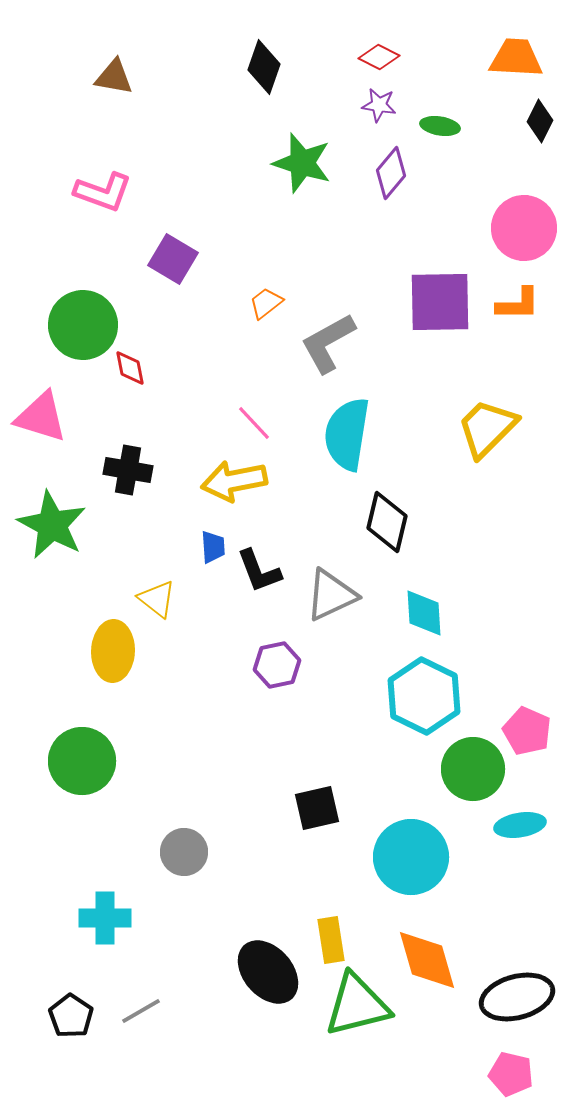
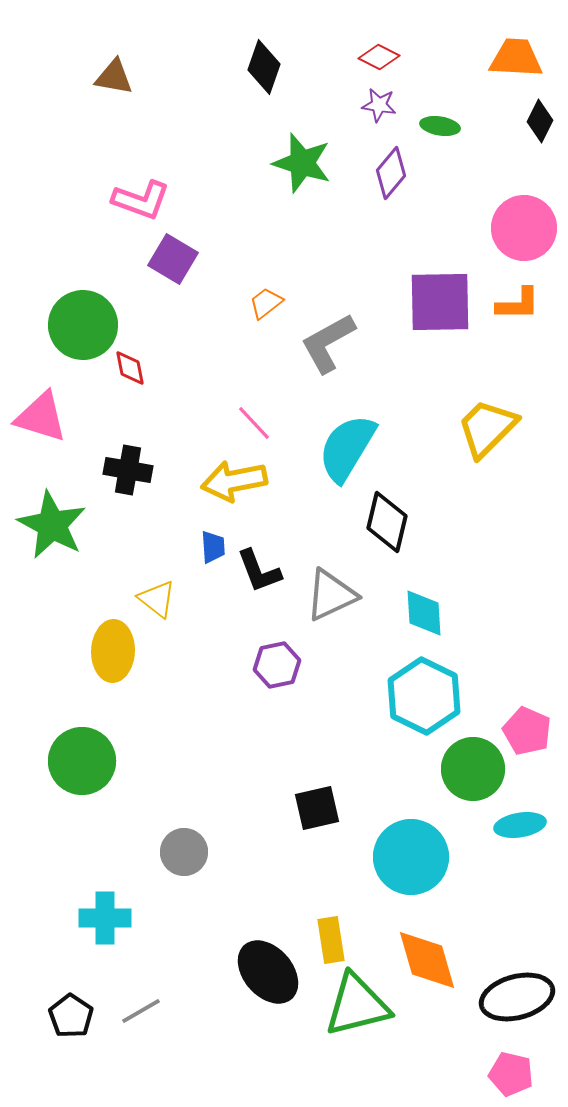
pink L-shape at (103, 192): moved 38 px right, 8 px down
cyan semicircle at (347, 434): moved 14 px down; rotated 22 degrees clockwise
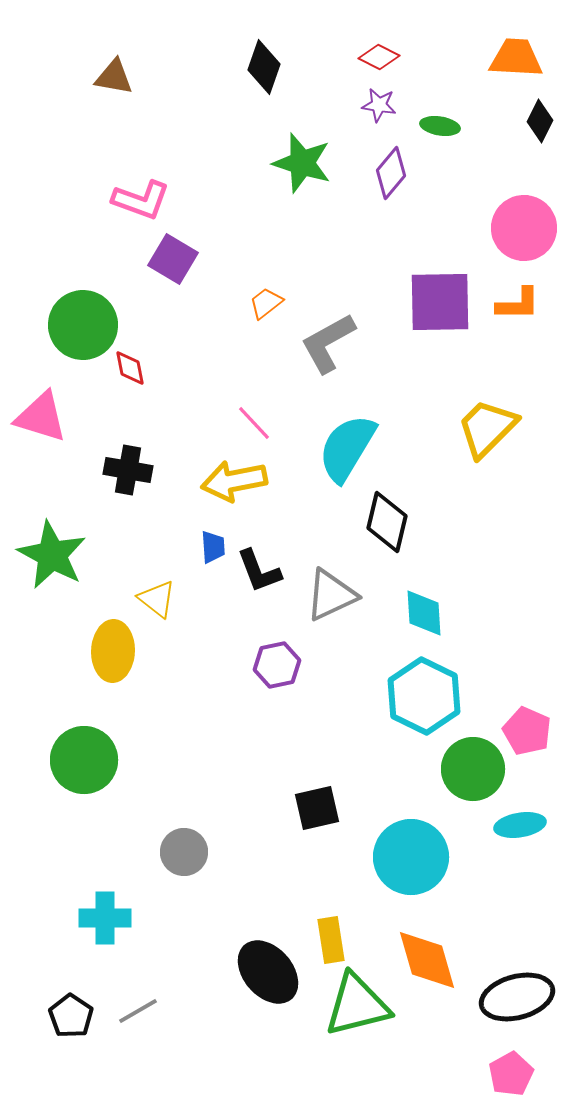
green star at (52, 525): moved 30 px down
green circle at (82, 761): moved 2 px right, 1 px up
gray line at (141, 1011): moved 3 px left
pink pentagon at (511, 1074): rotated 30 degrees clockwise
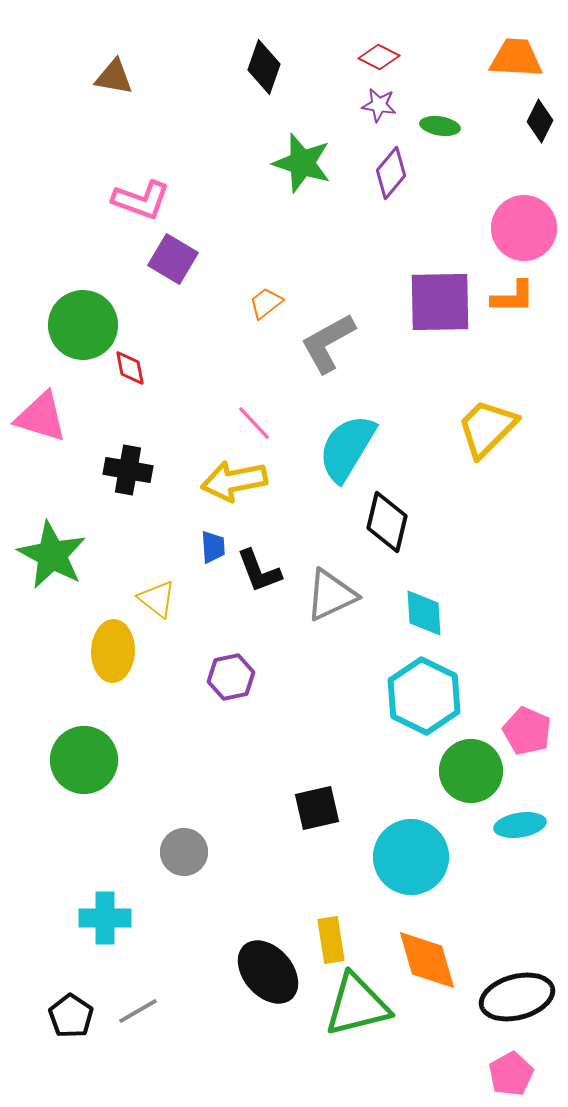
orange L-shape at (518, 304): moved 5 px left, 7 px up
purple hexagon at (277, 665): moved 46 px left, 12 px down
green circle at (473, 769): moved 2 px left, 2 px down
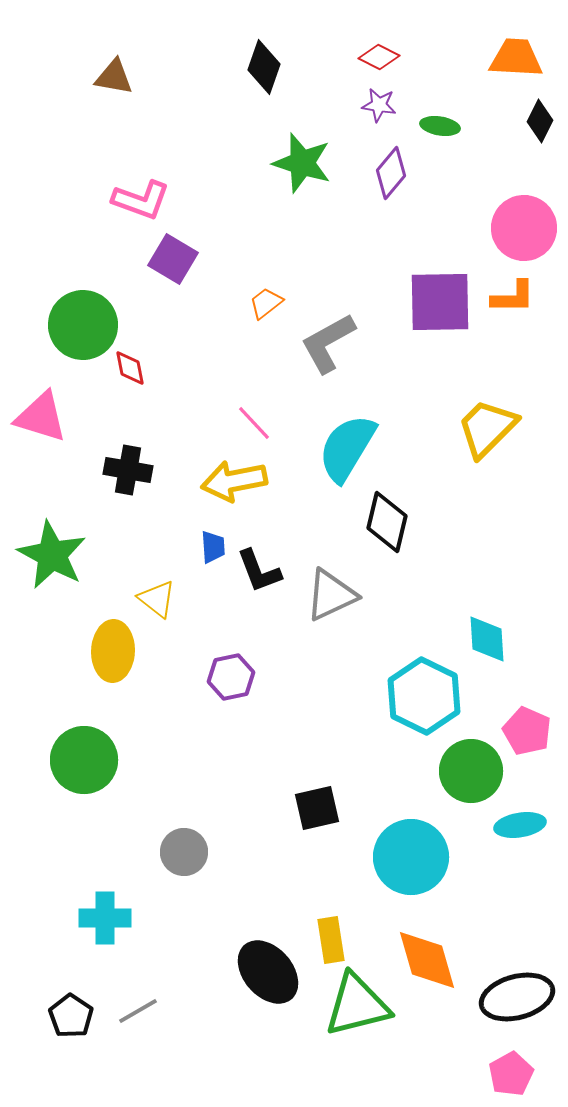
cyan diamond at (424, 613): moved 63 px right, 26 px down
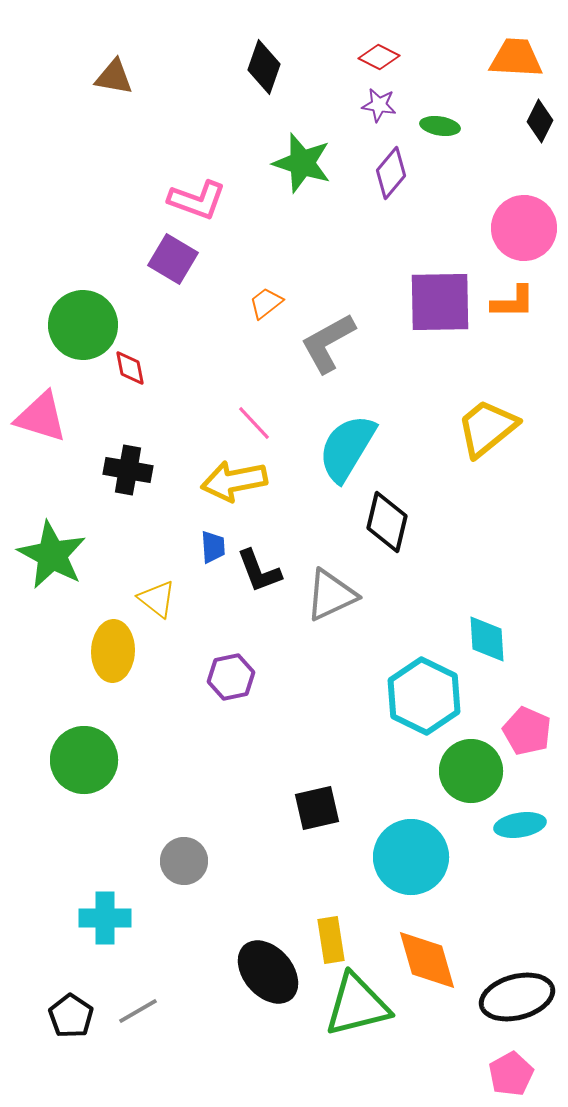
pink L-shape at (141, 200): moved 56 px right
orange L-shape at (513, 297): moved 5 px down
yellow trapezoid at (487, 428): rotated 6 degrees clockwise
gray circle at (184, 852): moved 9 px down
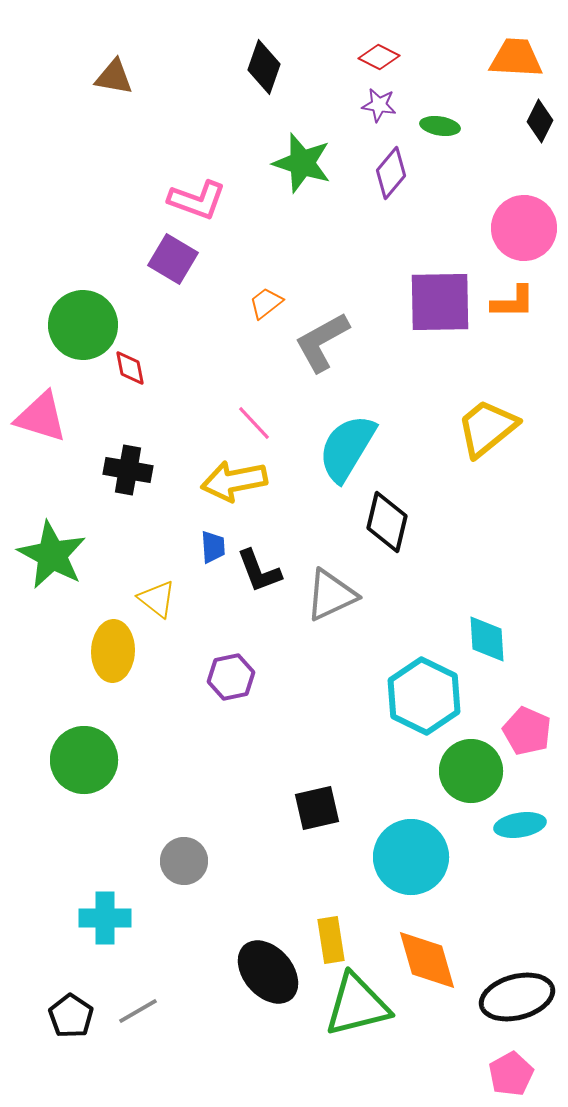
gray L-shape at (328, 343): moved 6 px left, 1 px up
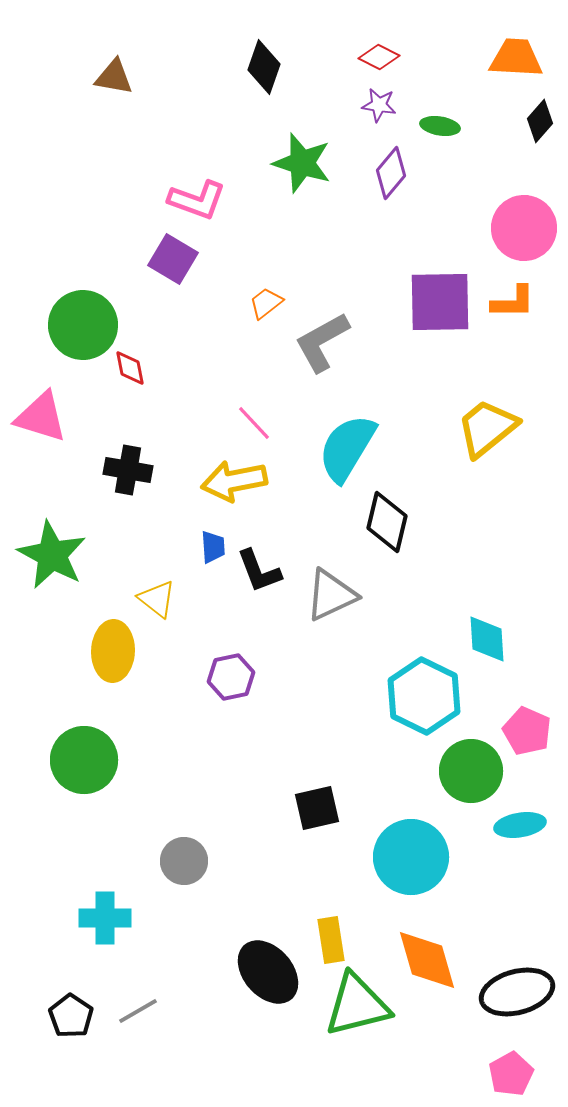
black diamond at (540, 121): rotated 15 degrees clockwise
black ellipse at (517, 997): moved 5 px up
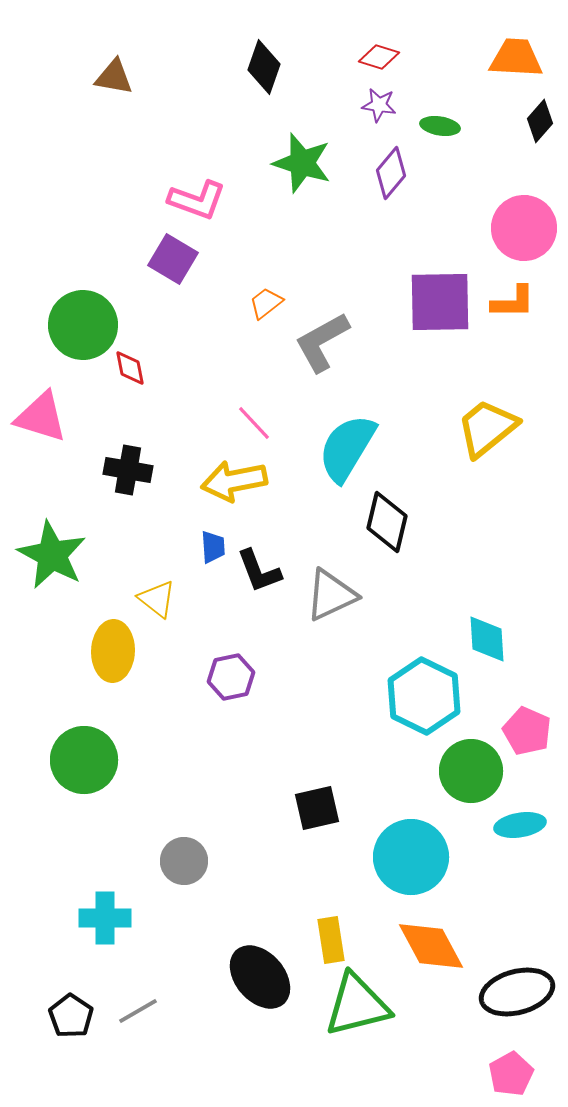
red diamond at (379, 57): rotated 9 degrees counterclockwise
orange diamond at (427, 960): moved 4 px right, 14 px up; rotated 12 degrees counterclockwise
black ellipse at (268, 972): moved 8 px left, 5 px down
